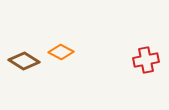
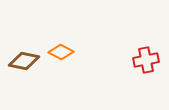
brown diamond: rotated 20 degrees counterclockwise
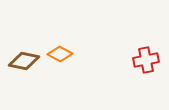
orange diamond: moved 1 px left, 2 px down
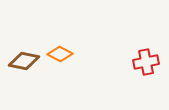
red cross: moved 2 px down
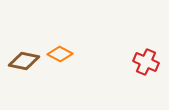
red cross: rotated 35 degrees clockwise
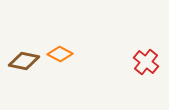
red cross: rotated 15 degrees clockwise
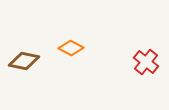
orange diamond: moved 11 px right, 6 px up
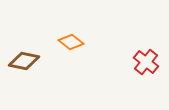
orange diamond: moved 6 px up; rotated 10 degrees clockwise
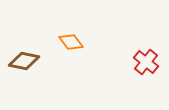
orange diamond: rotated 15 degrees clockwise
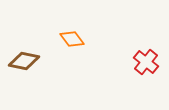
orange diamond: moved 1 px right, 3 px up
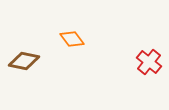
red cross: moved 3 px right
